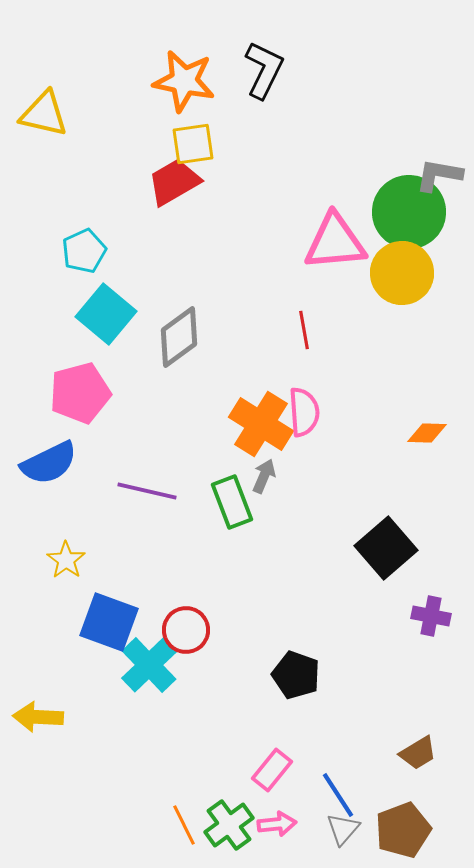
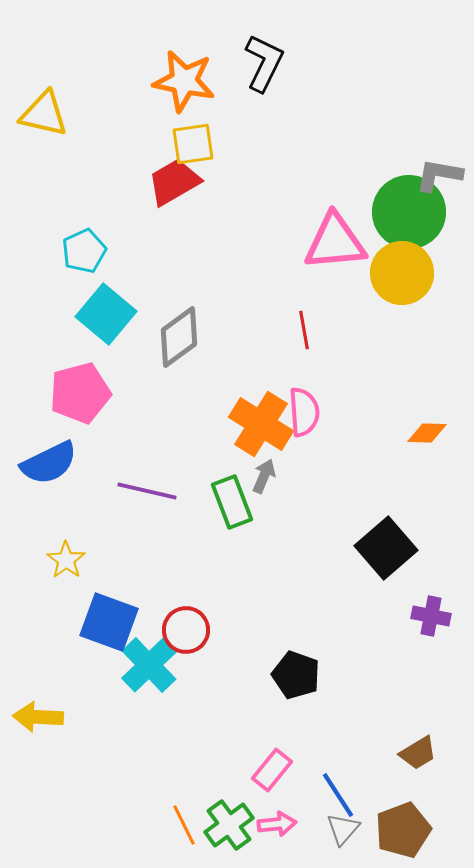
black L-shape: moved 7 px up
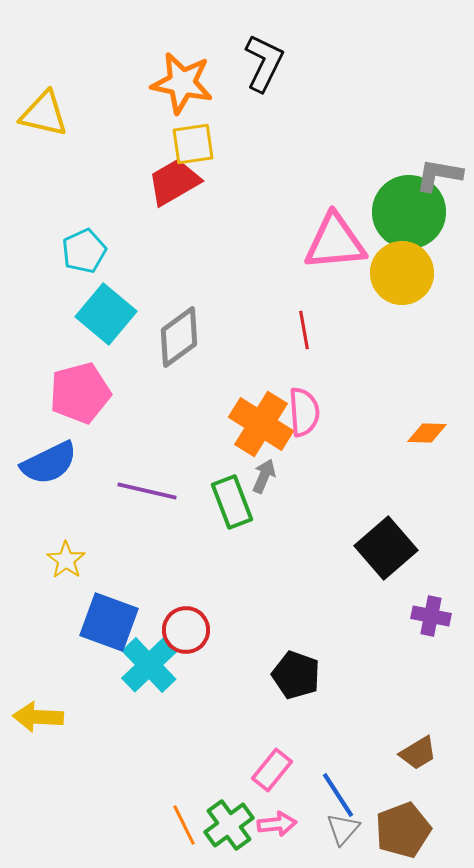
orange star: moved 2 px left, 2 px down
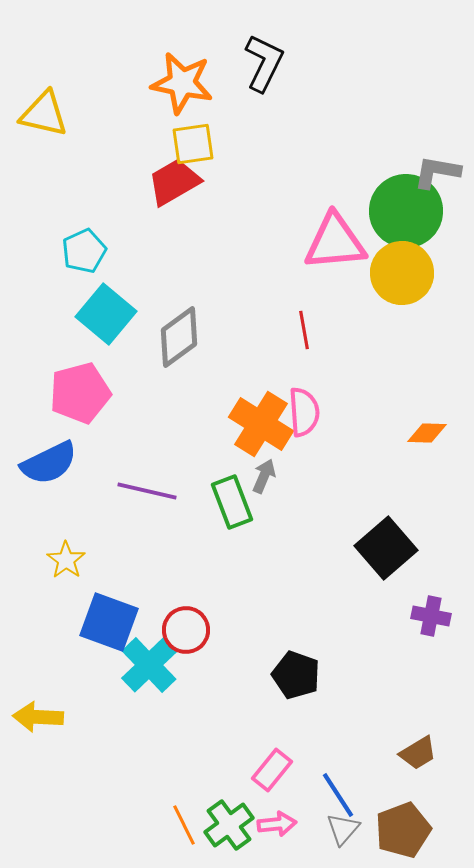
gray L-shape: moved 2 px left, 3 px up
green circle: moved 3 px left, 1 px up
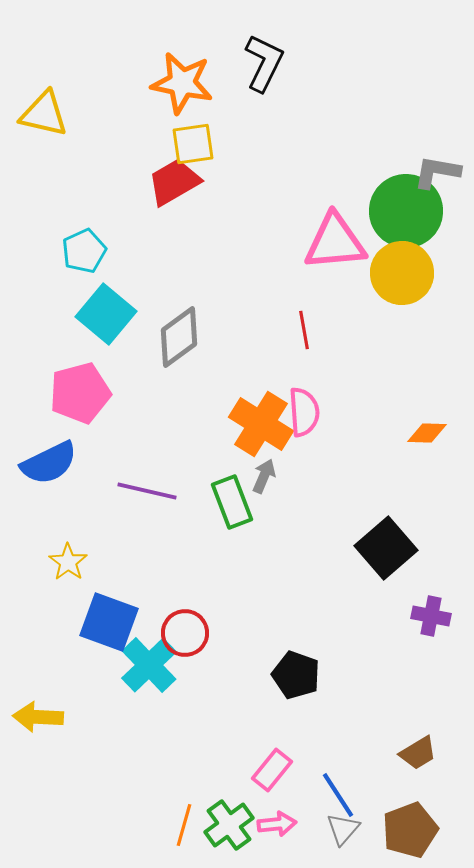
yellow star: moved 2 px right, 2 px down
red circle: moved 1 px left, 3 px down
orange line: rotated 42 degrees clockwise
brown pentagon: moved 7 px right
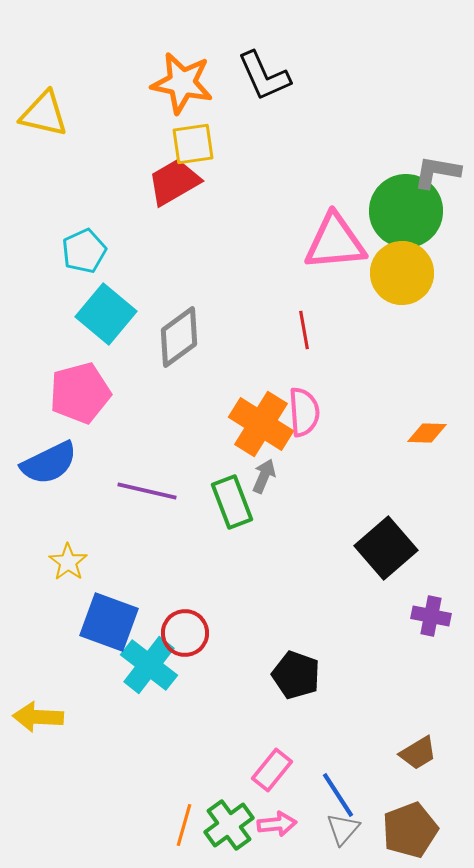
black L-shape: moved 13 px down; rotated 130 degrees clockwise
cyan cross: rotated 8 degrees counterclockwise
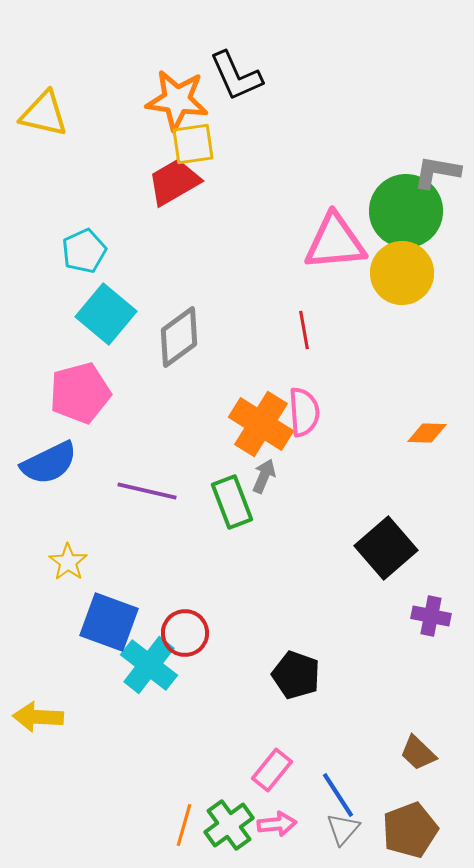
black L-shape: moved 28 px left
orange star: moved 5 px left, 17 px down; rotated 4 degrees counterclockwise
brown trapezoid: rotated 75 degrees clockwise
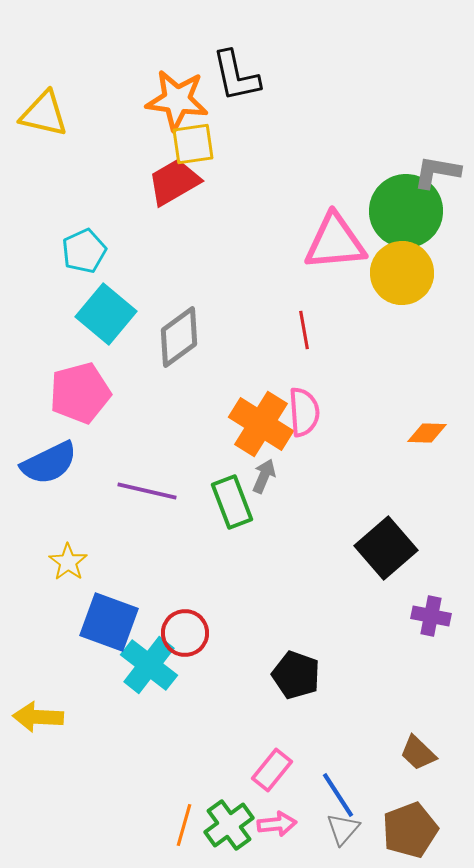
black L-shape: rotated 12 degrees clockwise
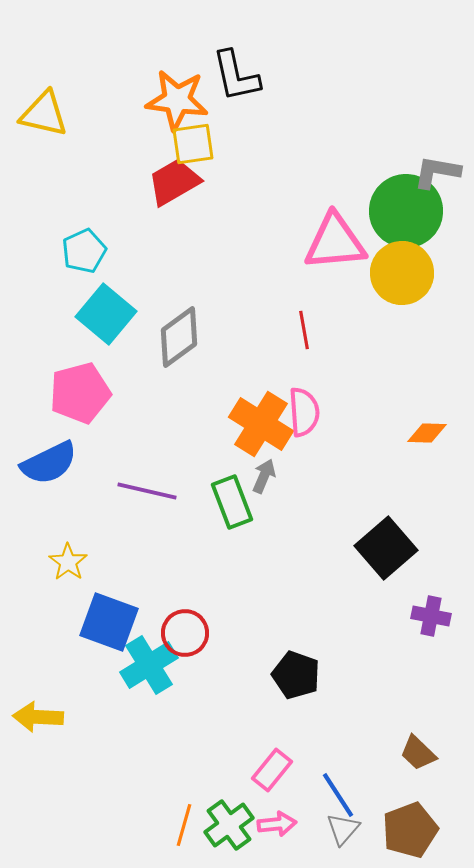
cyan cross: rotated 20 degrees clockwise
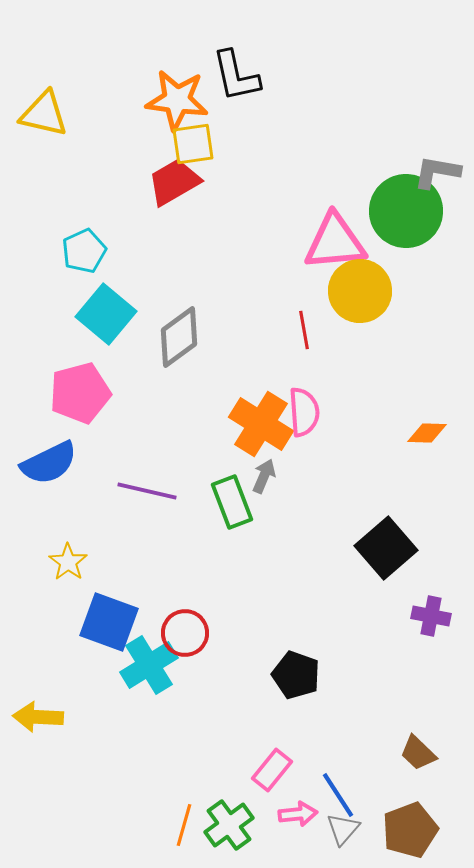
yellow circle: moved 42 px left, 18 px down
pink arrow: moved 21 px right, 10 px up
